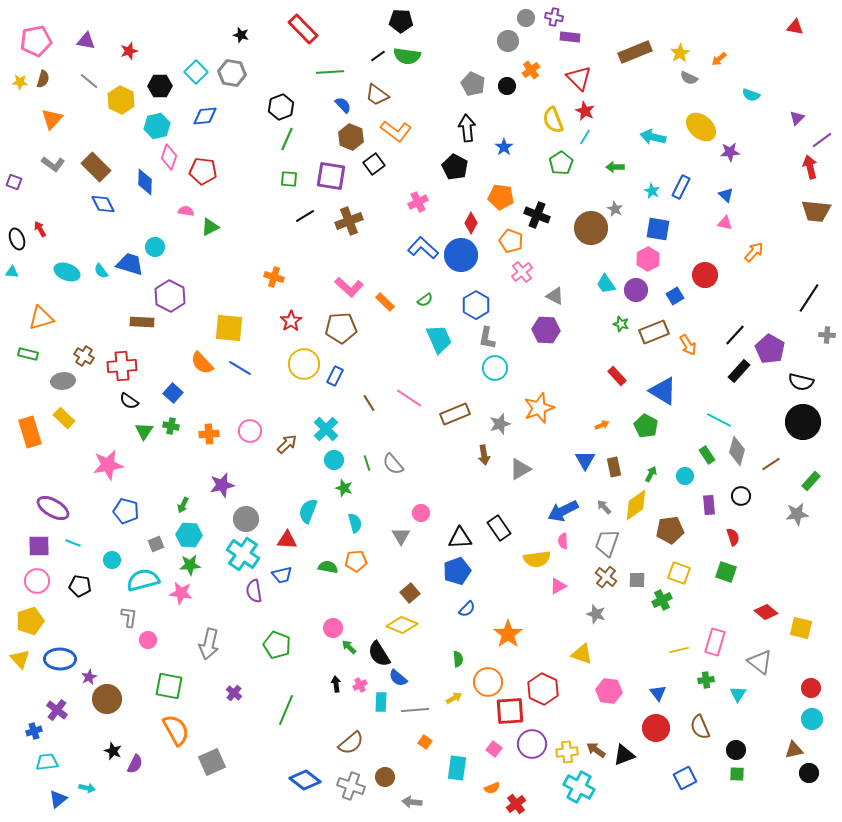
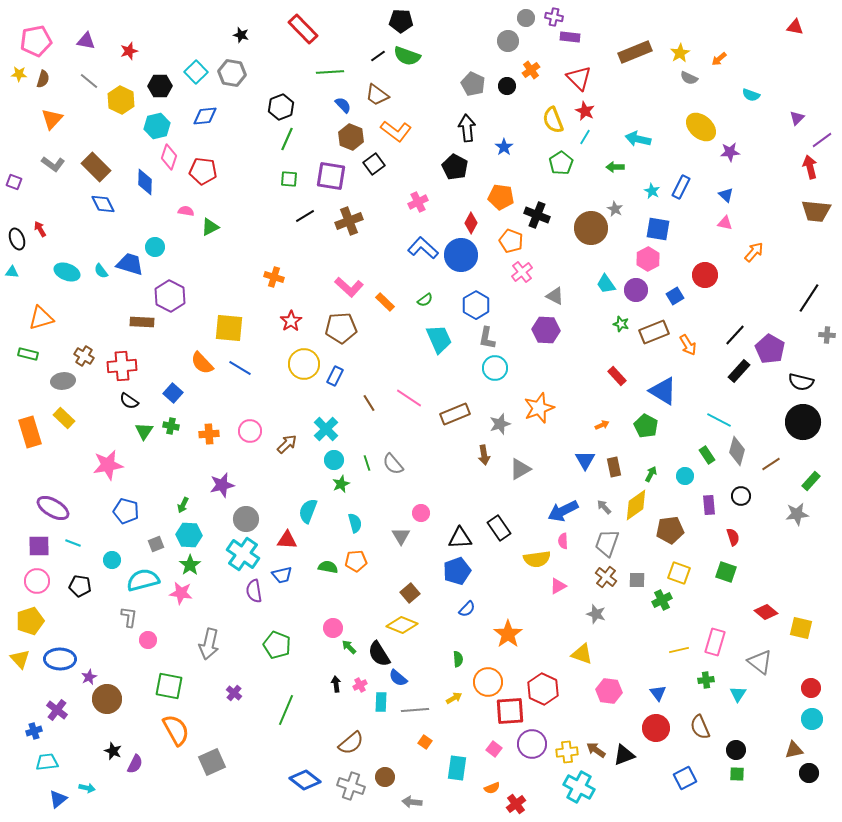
green semicircle at (407, 56): rotated 12 degrees clockwise
yellow star at (20, 82): moved 1 px left, 8 px up
cyan arrow at (653, 137): moved 15 px left, 2 px down
green star at (344, 488): moved 3 px left, 4 px up; rotated 30 degrees clockwise
green star at (190, 565): rotated 30 degrees counterclockwise
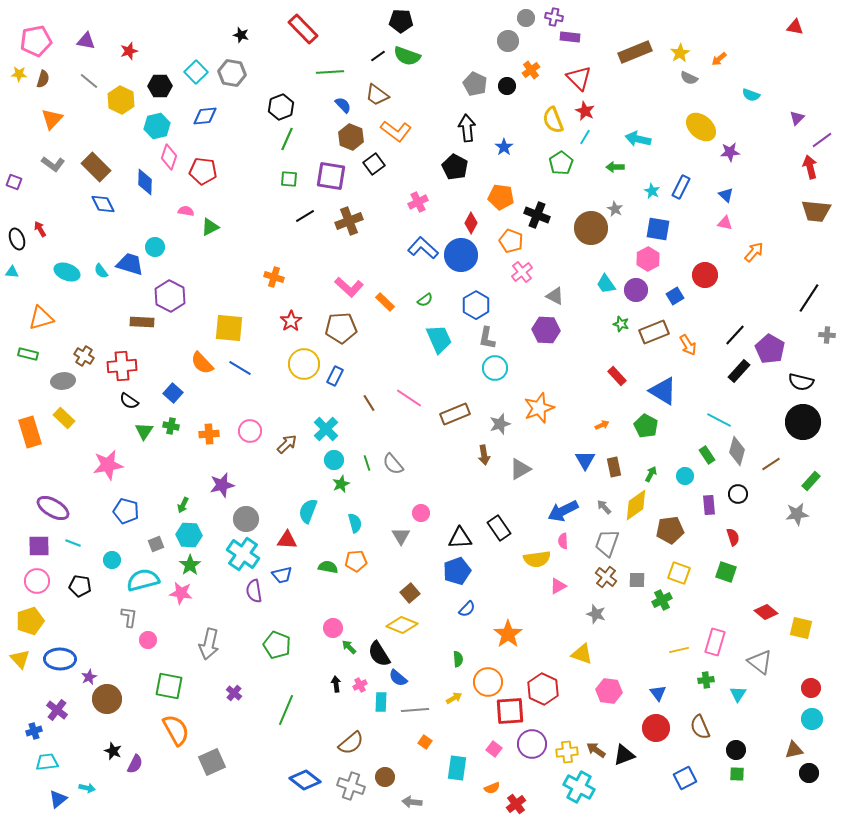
gray pentagon at (473, 84): moved 2 px right
black circle at (741, 496): moved 3 px left, 2 px up
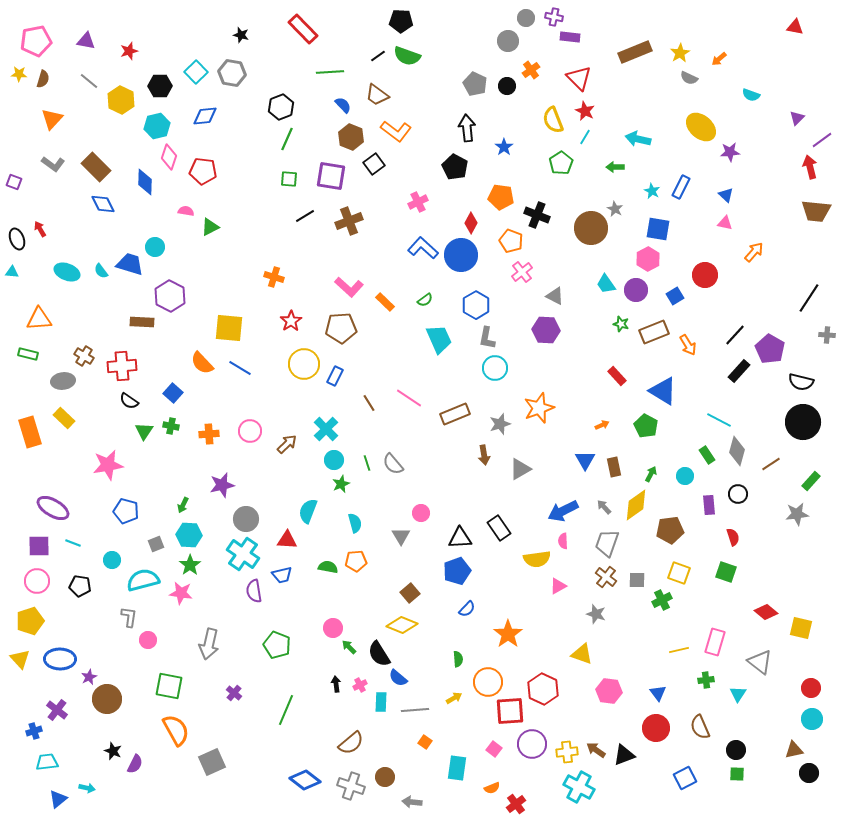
orange triangle at (41, 318): moved 2 px left, 1 px down; rotated 12 degrees clockwise
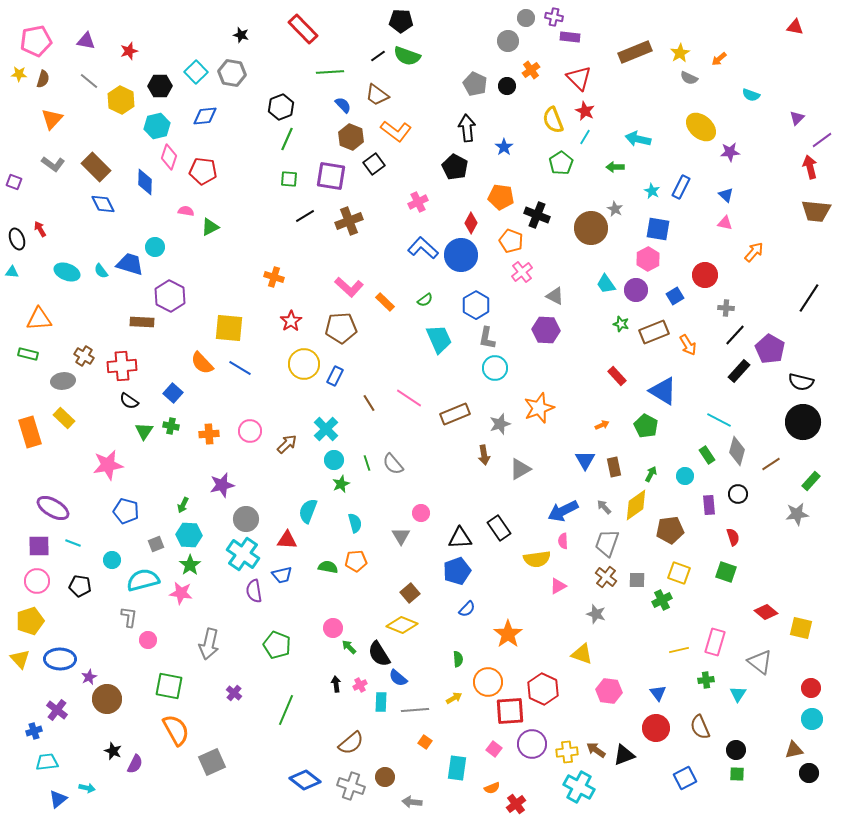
gray cross at (827, 335): moved 101 px left, 27 px up
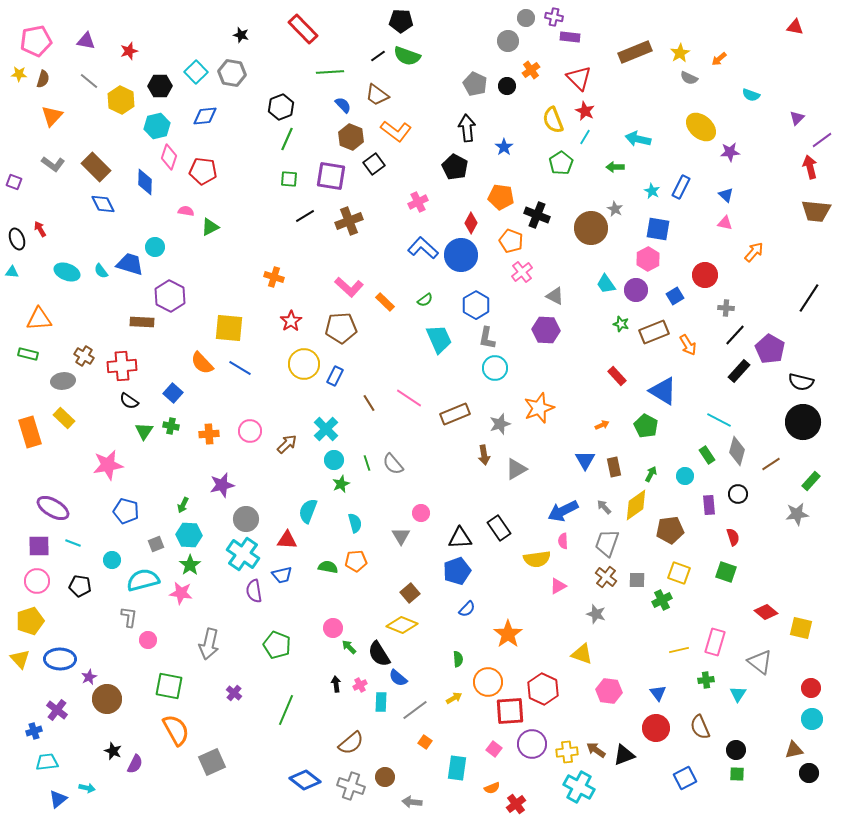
orange triangle at (52, 119): moved 3 px up
gray triangle at (520, 469): moved 4 px left
gray line at (415, 710): rotated 32 degrees counterclockwise
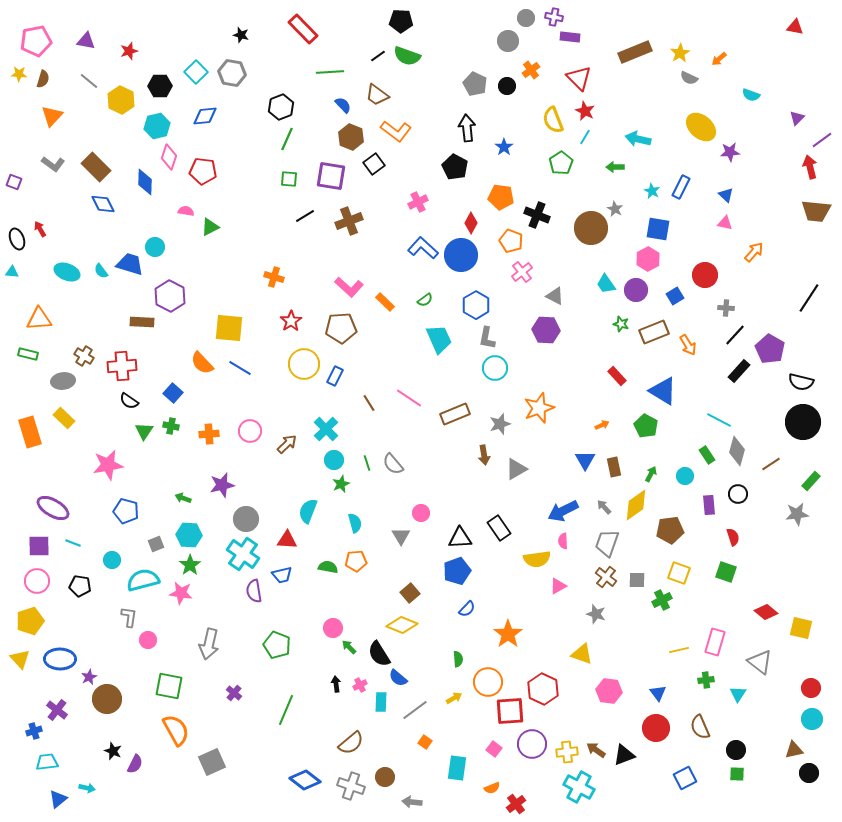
green arrow at (183, 505): moved 7 px up; rotated 84 degrees clockwise
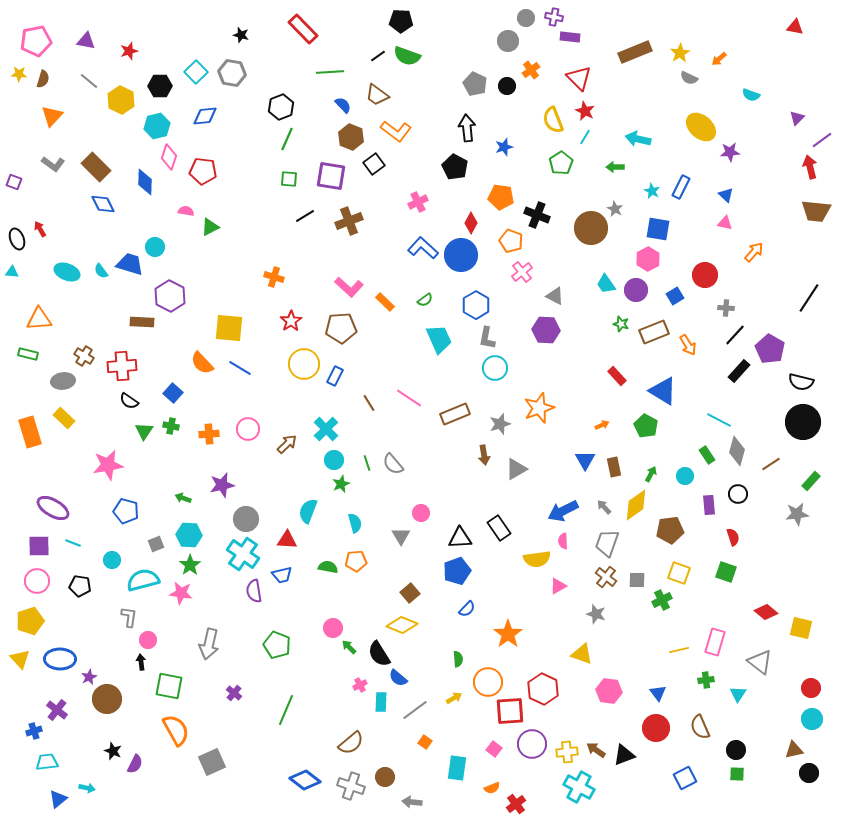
blue star at (504, 147): rotated 18 degrees clockwise
pink circle at (250, 431): moved 2 px left, 2 px up
black arrow at (336, 684): moved 195 px left, 22 px up
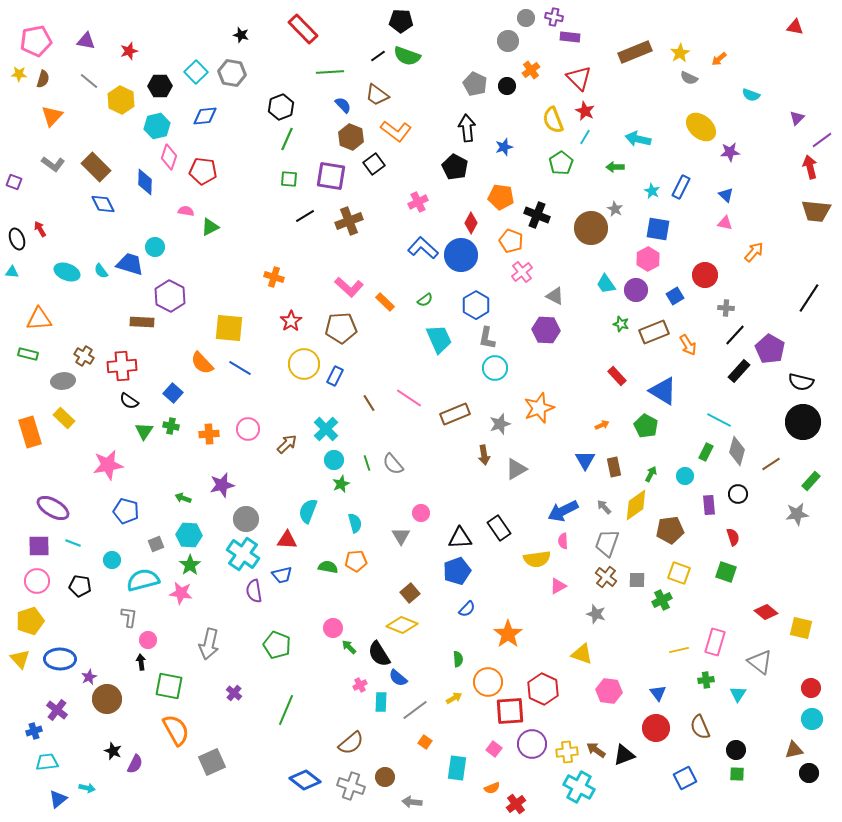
green rectangle at (707, 455): moved 1 px left, 3 px up; rotated 60 degrees clockwise
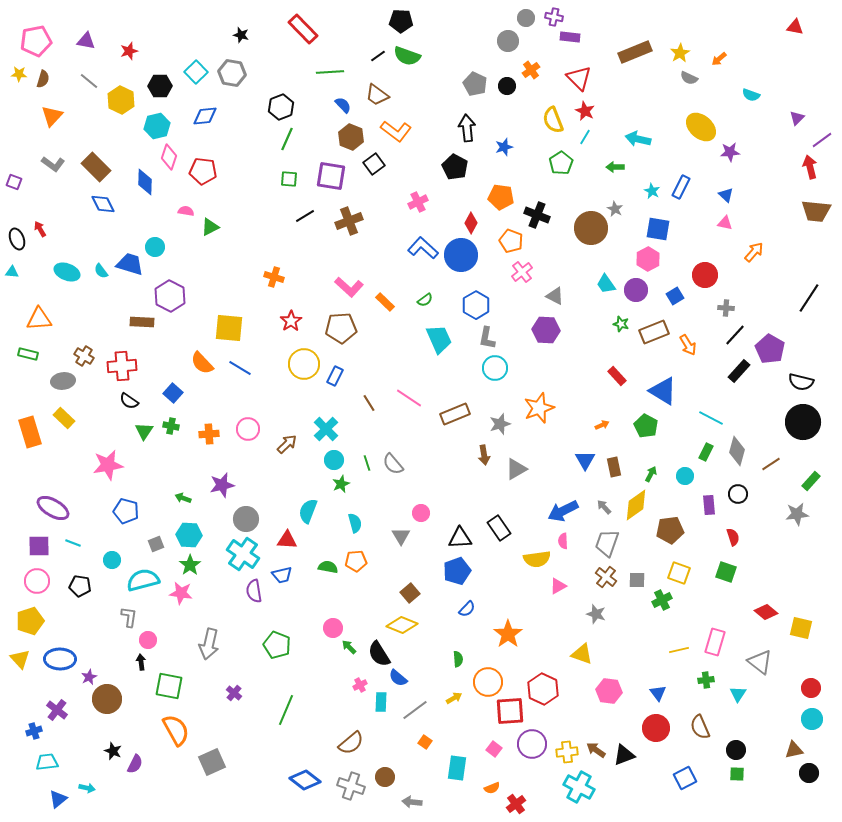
cyan line at (719, 420): moved 8 px left, 2 px up
